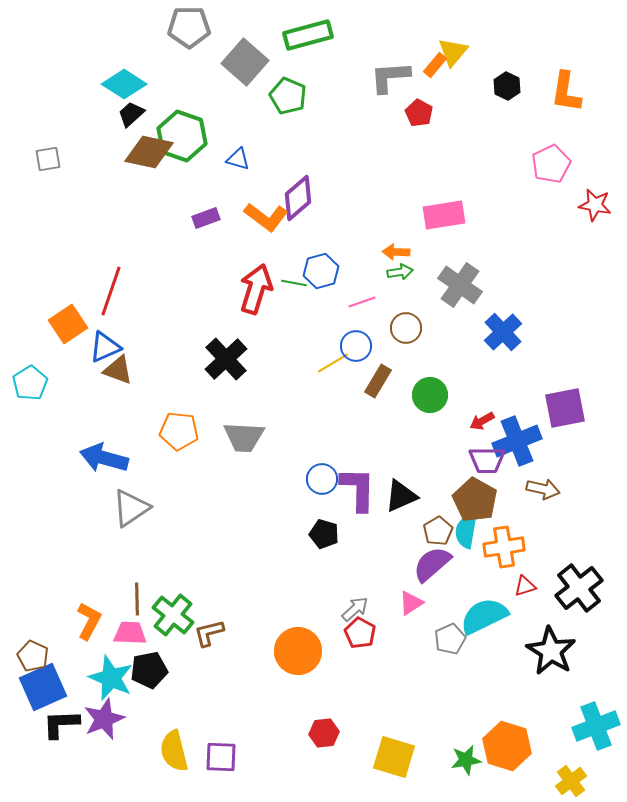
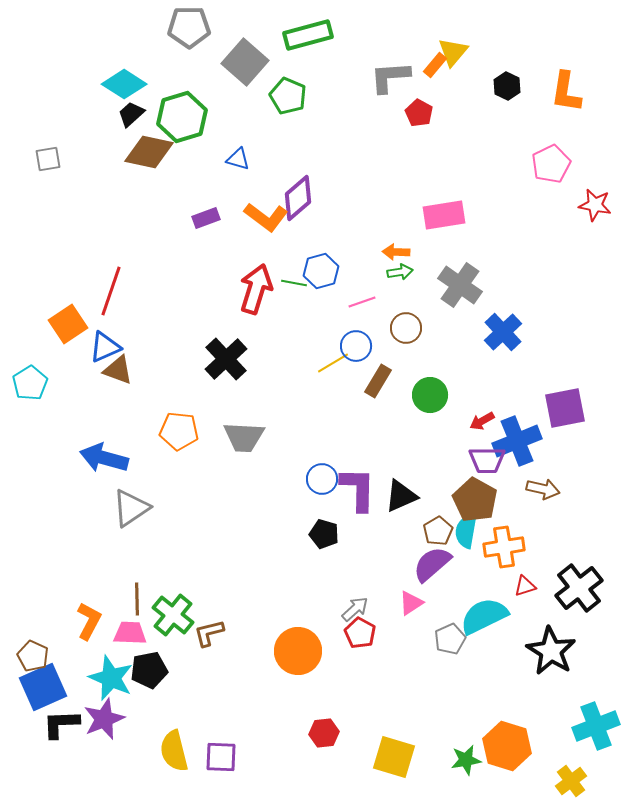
green hexagon at (182, 136): moved 19 px up; rotated 24 degrees clockwise
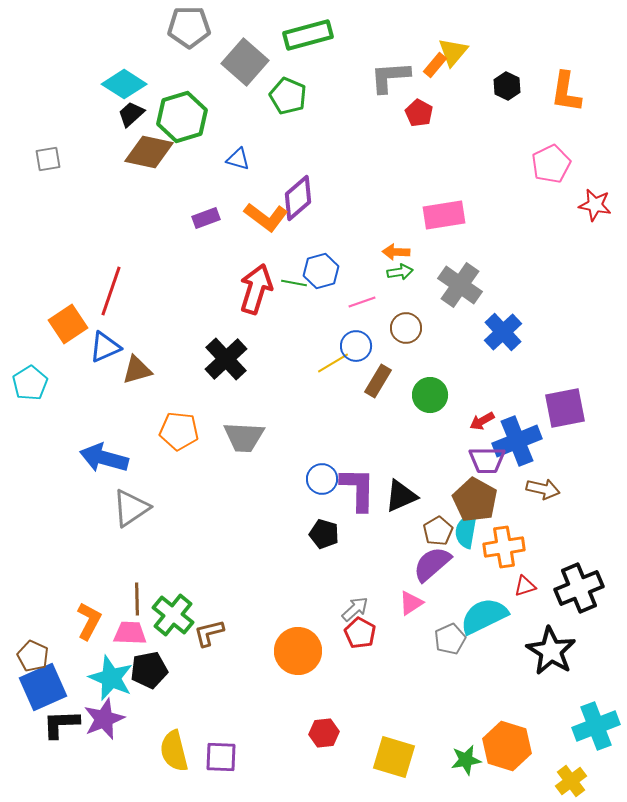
brown triangle at (118, 370): moved 19 px right; rotated 36 degrees counterclockwise
black cross at (579, 588): rotated 15 degrees clockwise
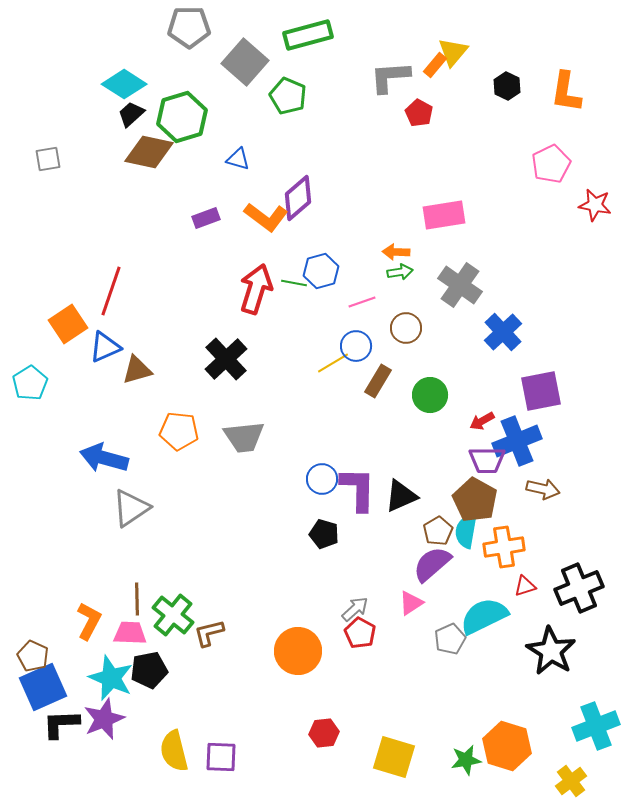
purple square at (565, 408): moved 24 px left, 17 px up
gray trapezoid at (244, 437): rotated 9 degrees counterclockwise
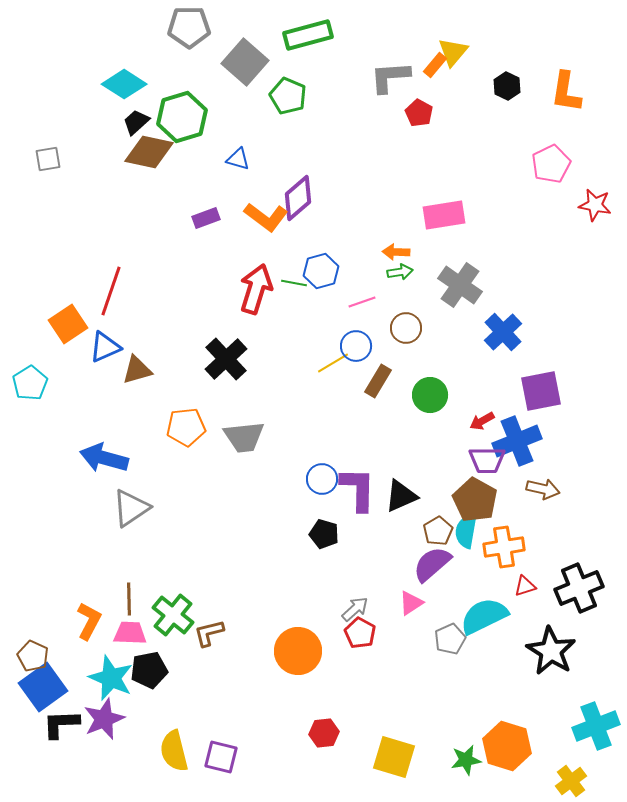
black trapezoid at (131, 114): moved 5 px right, 8 px down
orange pentagon at (179, 431): moved 7 px right, 4 px up; rotated 12 degrees counterclockwise
brown line at (137, 599): moved 8 px left
blue square at (43, 687): rotated 12 degrees counterclockwise
purple square at (221, 757): rotated 12 degrees clockwise
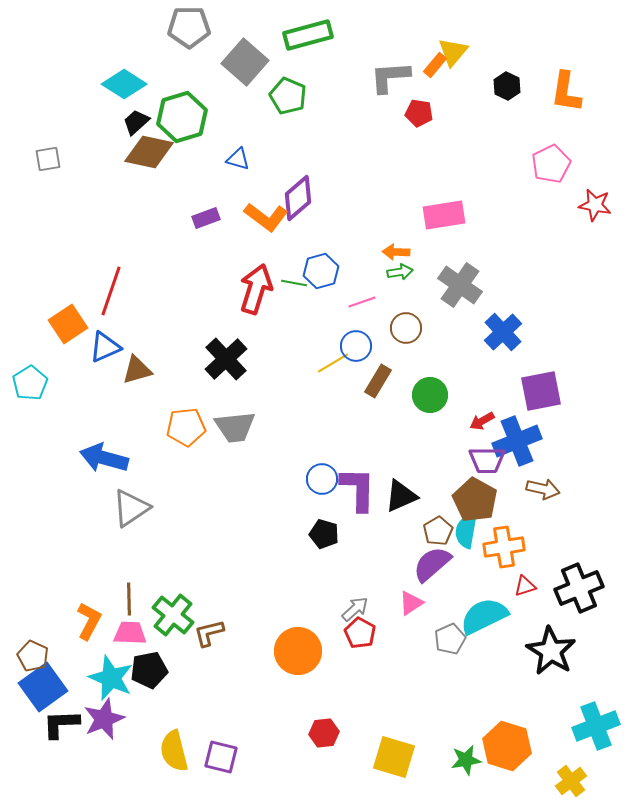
red pentagon at (419, 113): rotated 20 degrees counterclockwise
gray trapezoid at (244, 437): moved 9 px left, 10 px up
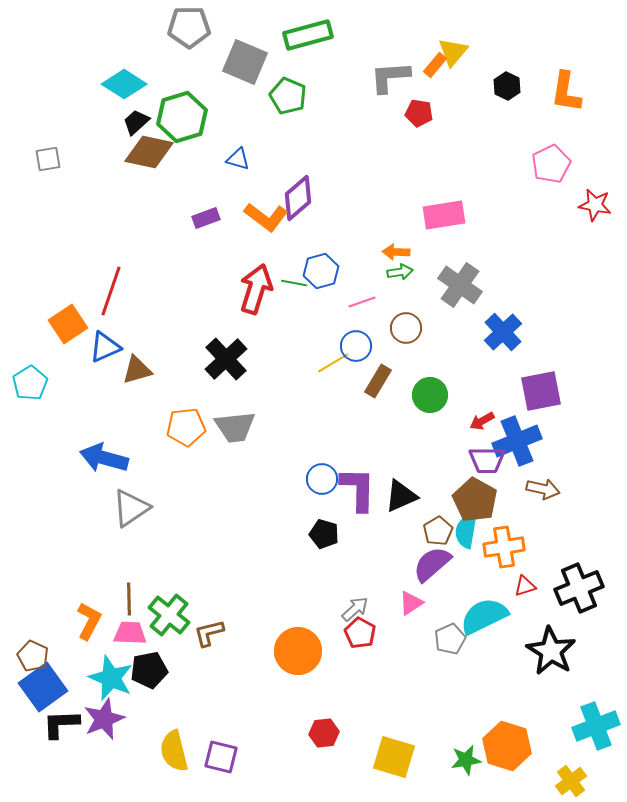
gray square at (245, 62): rotated 18 degrees counterclockwise
green cross at (173, 615): moved 4 px left
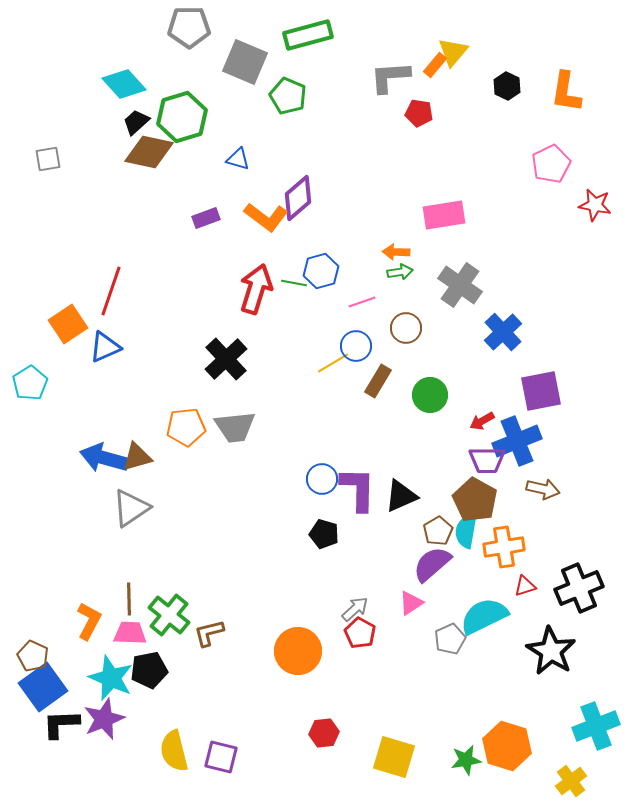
cyan diamond at (124, 84): rotated 15 degrees clockwise
brown triangle at (137, 370): moved 87 px down
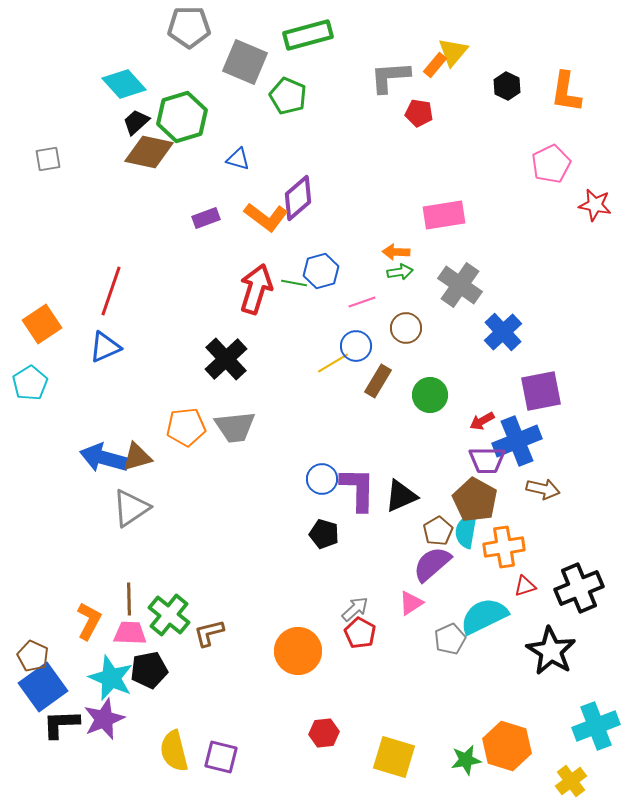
orange square at (68, 324): moved 26 px left
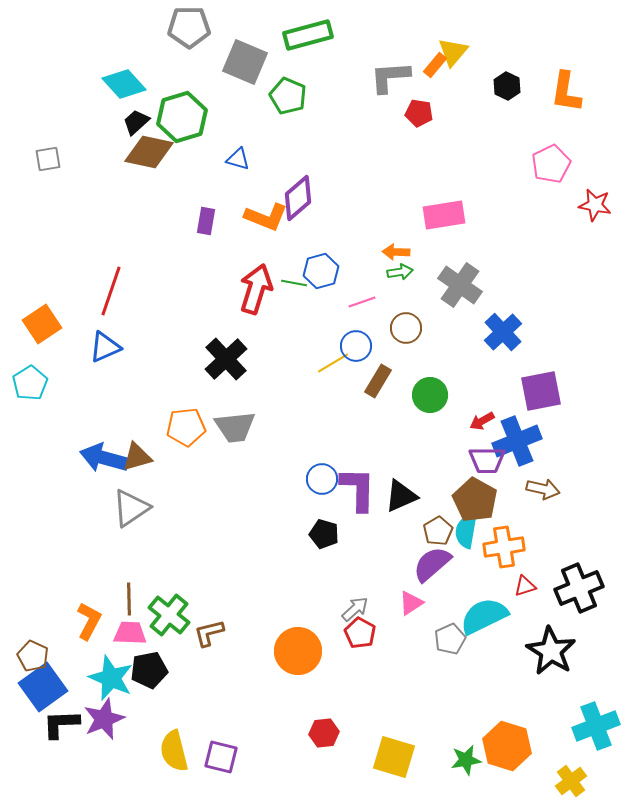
orange L-shape at (266, 217): rotated 15 degrees counterclockwise
purple rectangle at (206, 218): moved 3 px down; rotated 60 degrees counterclockwise
